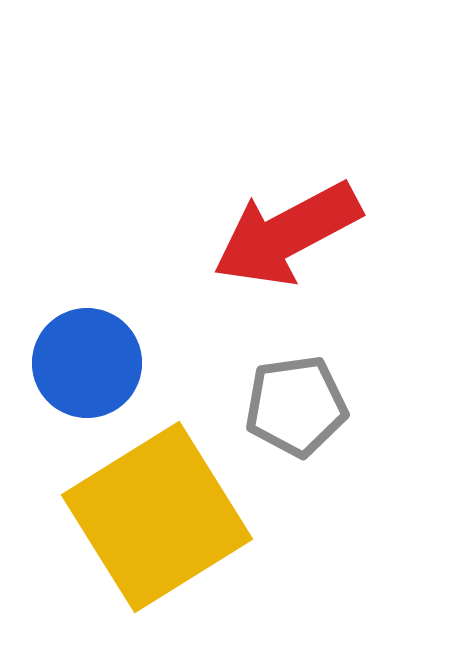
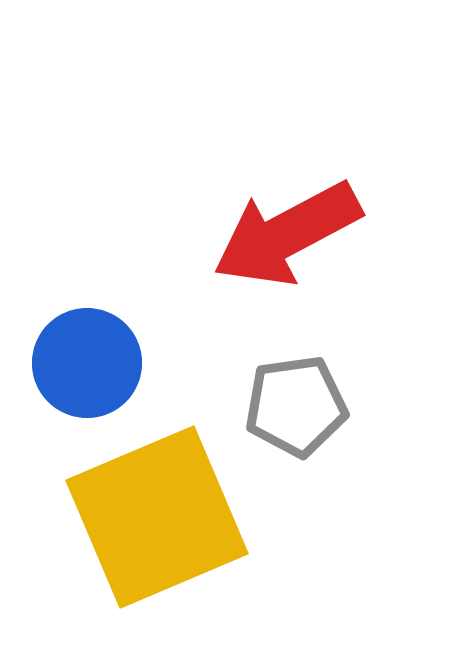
yellow square: rotated 9 degrees clockwise
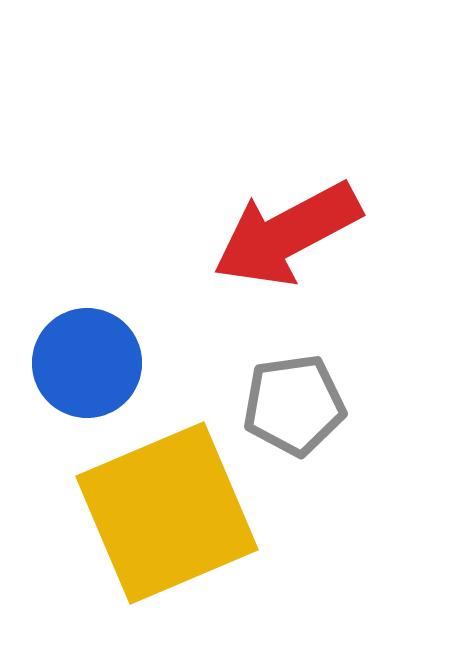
gray pentagon: moved 2 px left, 1 px up
yellow square: moved 10 px right, 4 px up
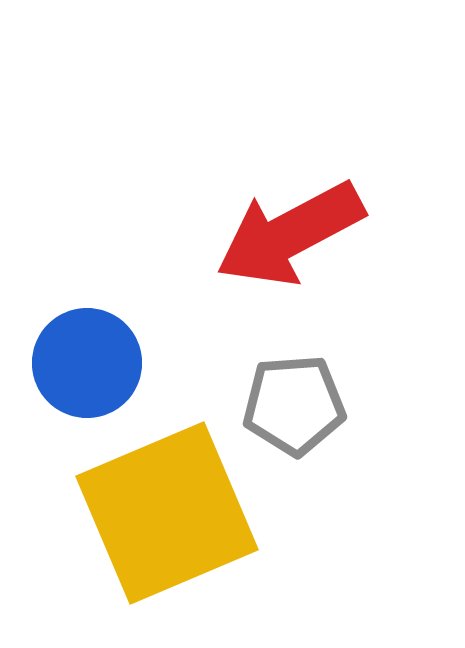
red arrow: moved 3 px right
gray pentagon: rotated 4 degrees clockwise
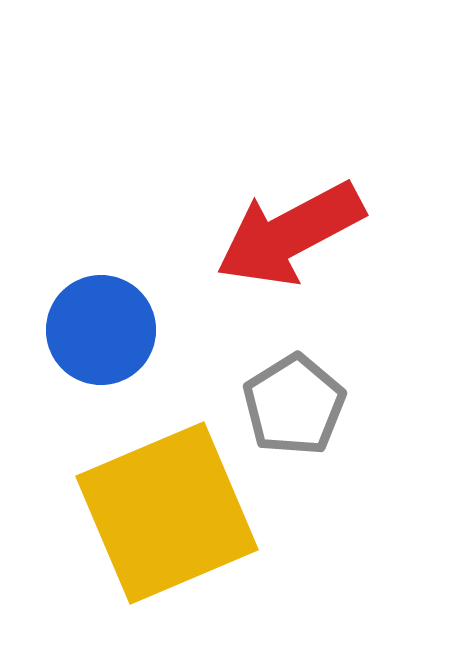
blue circle: moved 14 px right, 33 px up
gray pentagon: rotated 28 degrees counterclockwise
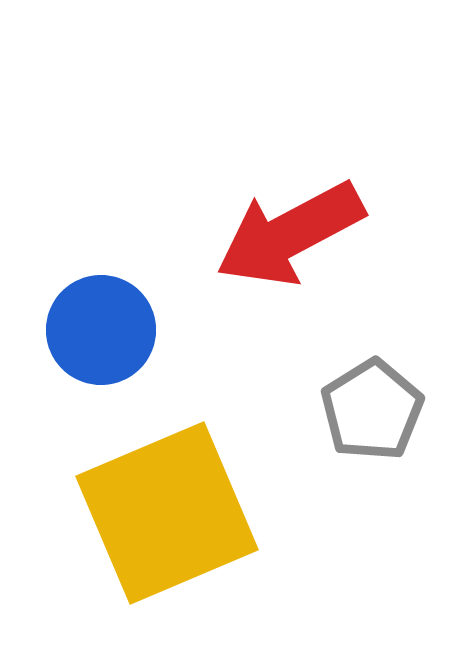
gray pentagon: moved 78 px right, 5 px down
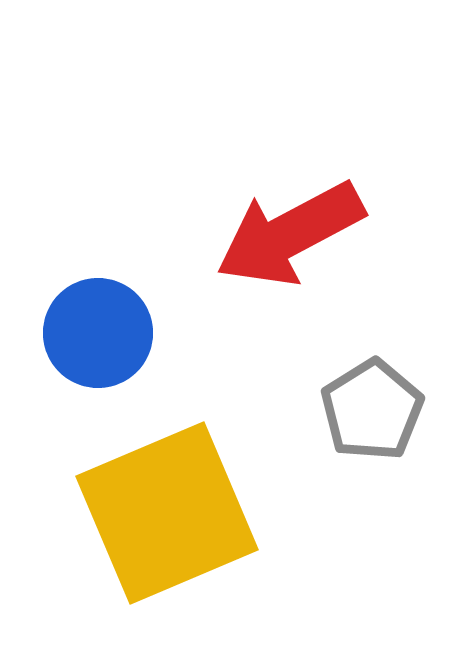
blue circle: moved 3 px left, 3 px down
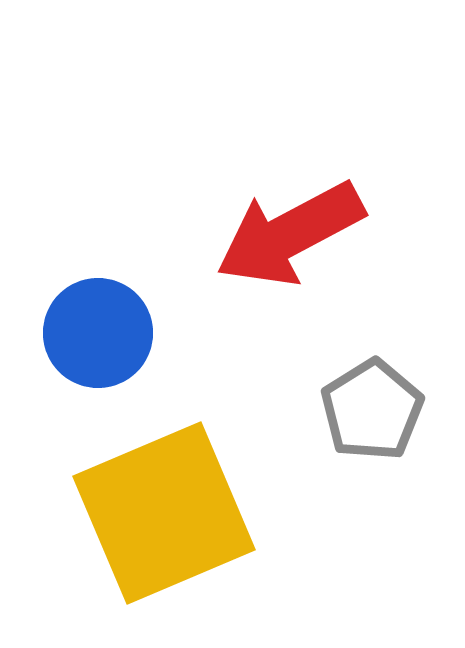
yellow square: moved 3 px left
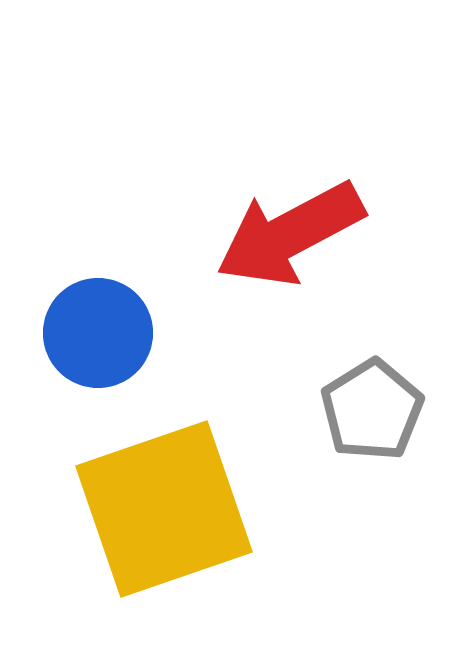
yellow square: moved 4 px up; rotated 4 degrees clockwise
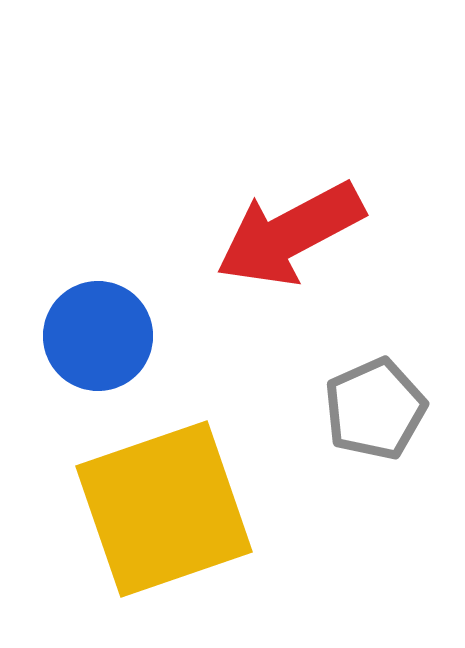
blue circle: moved 3 px down
gray pentagon: moved 3 px right, 1 px up; rotated 8 degrees clockwise
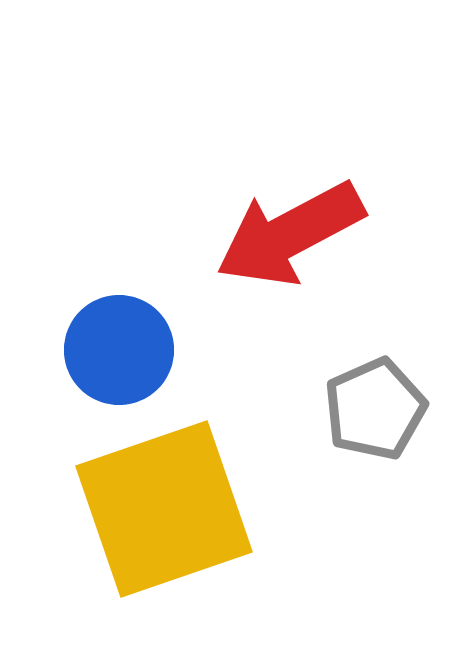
blue circle: moved 21 px right, 14 px down
